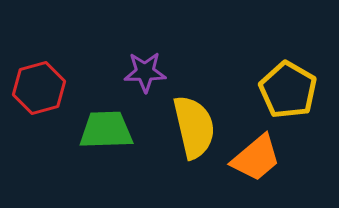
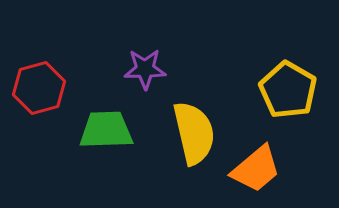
purple star: moved 3 px up
yellow semicircle: moved 6 px down
orange trapezoid: moved 11 px down
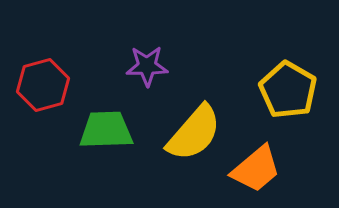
purple star: moved 2 px right, 3 px up
red hexagon: moved 4 px right, 3 px up
yellow semicircle: rotated 54 degrees clockwise
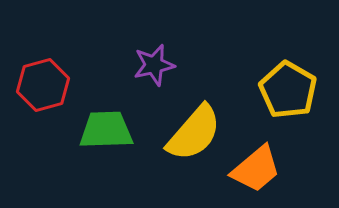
purple star: moved 7 px right, 1 px up; rotated 12 degrees counterclockwise
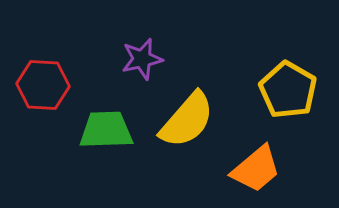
purple star: moved 12 px left, 6 px up
red hexagon: rotated 18 degrees clockwise
yellow semicircle: moved 7 px left, 13 px up
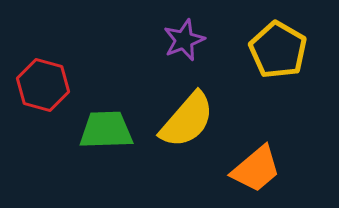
purple star: moved 42 px right, 19 px up; rotated 9 degrees counterclockwise
red hexagon: rotated 12 degrees clockwise
yellow pentagon: moved 10 px left, 40 px up
